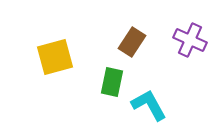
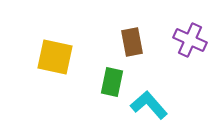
brown rectangle: rotated 44 degrees counterclockwise
yellow square: rotated 27 degrees clockwise
cyan L-shape: rotated 12 degrees counterclockwise
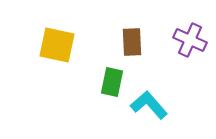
brown rectangle: rotated 8 degrees clockwise
yellow square: moved 2 px right, 12 px up
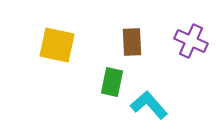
purple cross: moved 1 px right, 1 px down
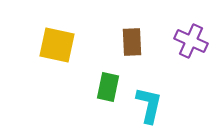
green rectangle: moved 4 px left, 5 px down
cyan L-shape: rotated 54 degrees clockwise
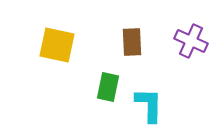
cyan L-shape: rotated 12 degrees counterclockwise
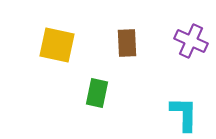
brown rectangle: moved 5 px left, 1 px down
green rectangle: moved 11 px left, 6 px down
cyan L-shape: moved 35 px right, 9 px down
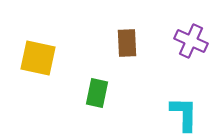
yellow square: moved 19 px left, 13 px down
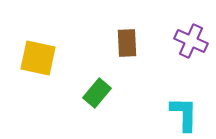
green rectangle: rotated 28 degrees clockwise
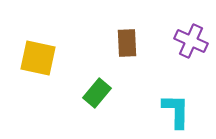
cyan L-shape: moved 8 px left, 3 px up
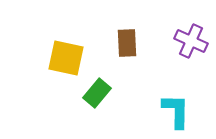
yellow square: moved 28 px right
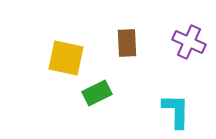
purple cross: moved 2 px left, 1 px down
green rectangle: rotated 24 degrees clockwise
